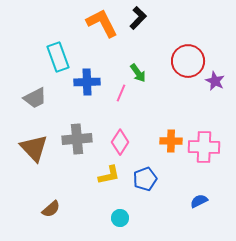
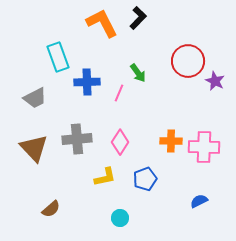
pink line: moved 2 px left
yellow L-shape: moved 4 px left, 2 px down
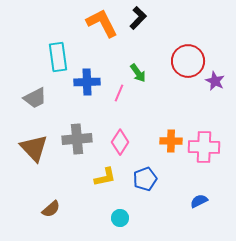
cyan rectangle: rotated 12 degrees clockwise
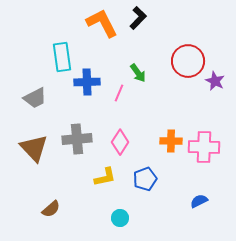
cyan rectangle: moved 4 px right
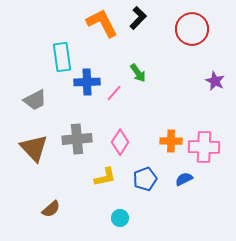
red circle: moved 4 px right, 32 px up
pink line: moved 5 px left; rotated 18 degrees clockwise
gray trapezoid: moved 2 px down
blue semicircle: moved 15 px left, 22 px up
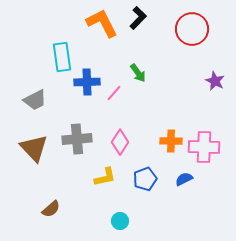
cyan circle: moved 3 px down
